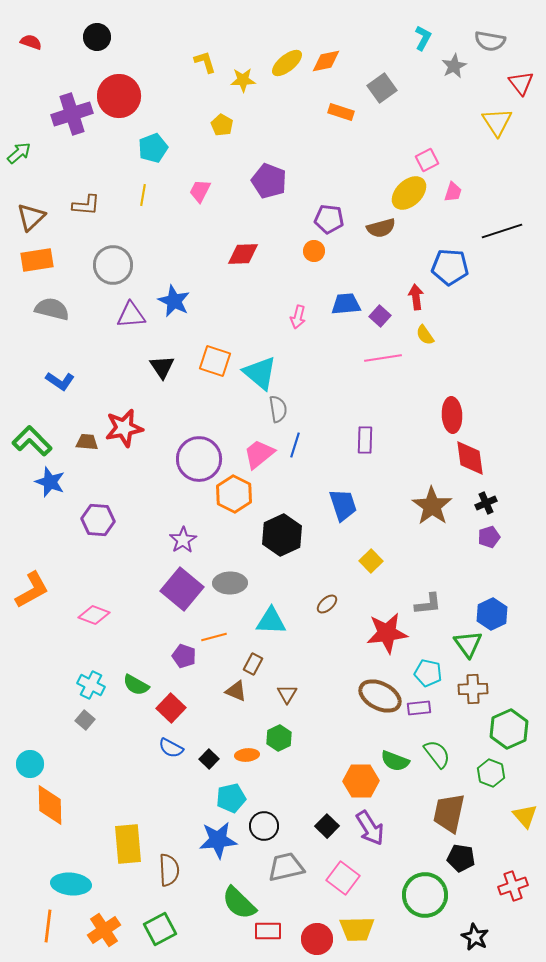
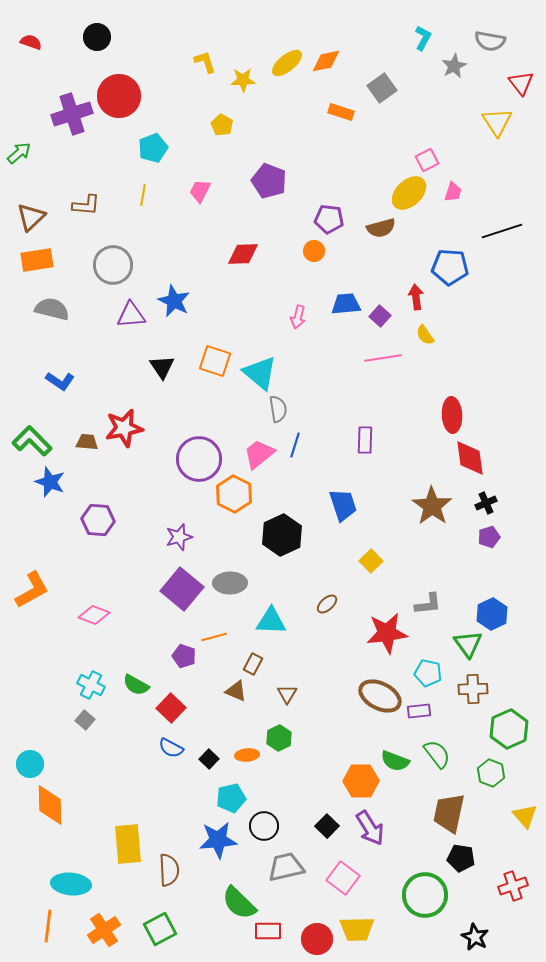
purple star at (183, 540): moved 4 px left, 3 px up; rotated 16 degrees clockwise
purple rectangle at (419, 708): moved 3 px down
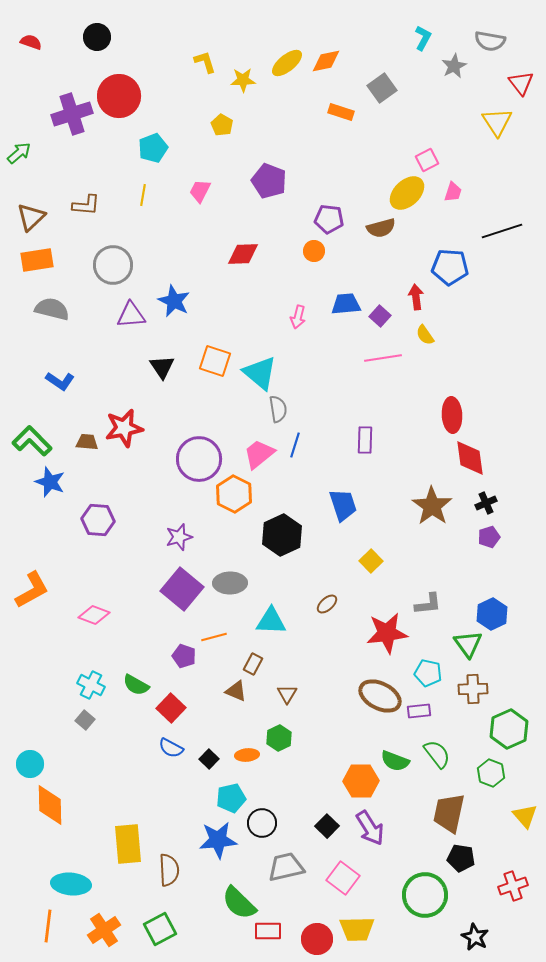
yellow ellipse at (409, 193): moved 2 px left
black circle at (264, 826): moved 2 px left, 3 px up
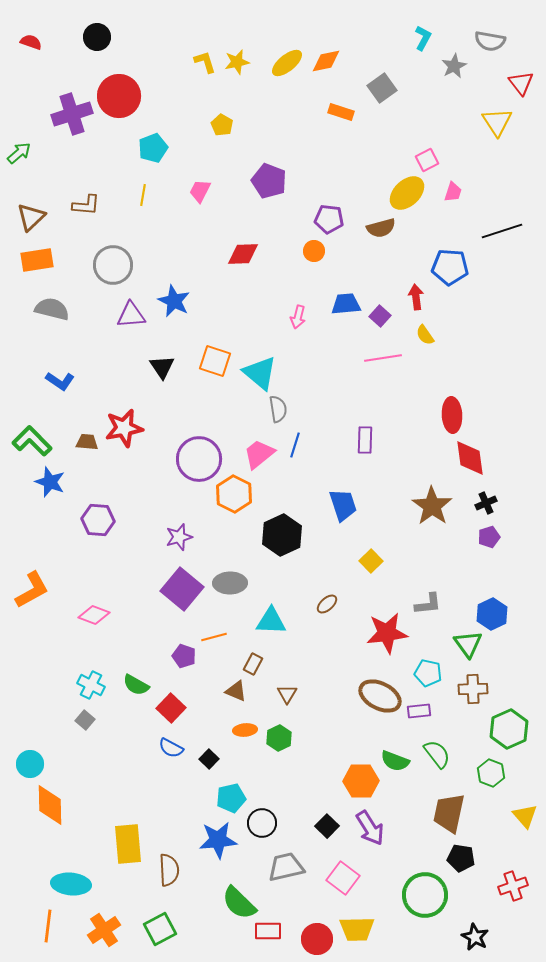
yellow star at (243, 80): moved 6 px left, 18 px up; rotated 10 degrees counterclockwise
orange ellipse at (247, 755): moved 2 px left, 25 px up
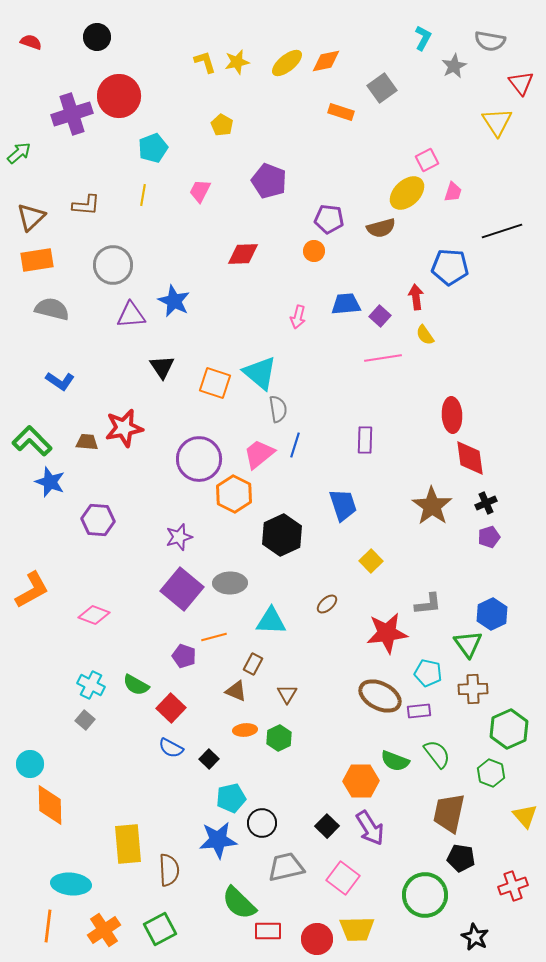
orange square at (215, 361): moved 22 px down
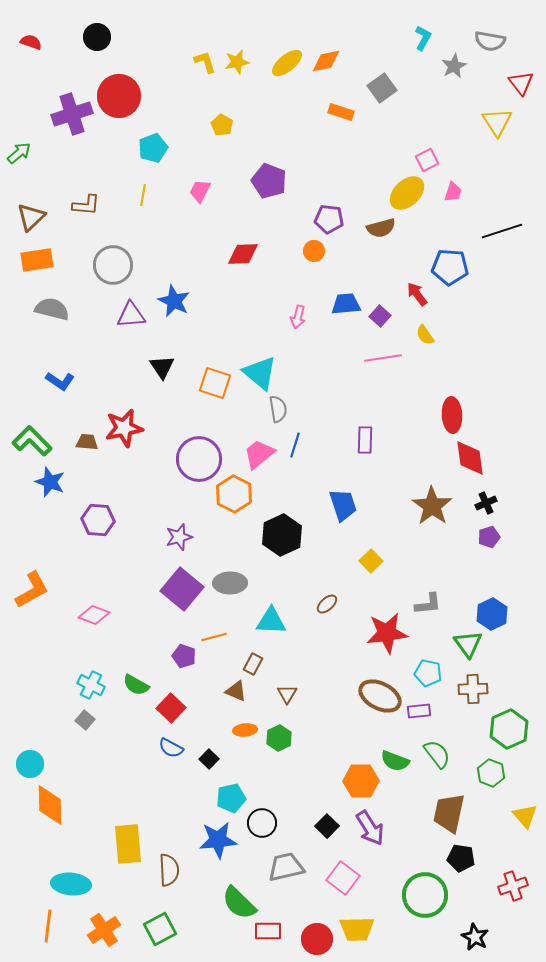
red arrow at (416, 297): moved 1 px right, 3 px up; rotated 30 degrees counterclockwise
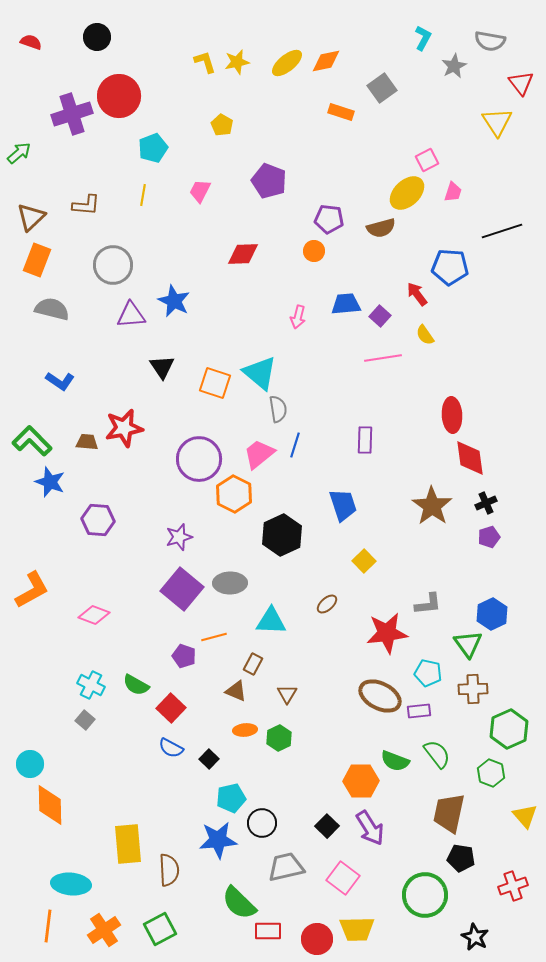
orange rectangle at (37, 260): rotated 60 degrees counterclockwise
yellow square at (371, 561): moved 7 px left
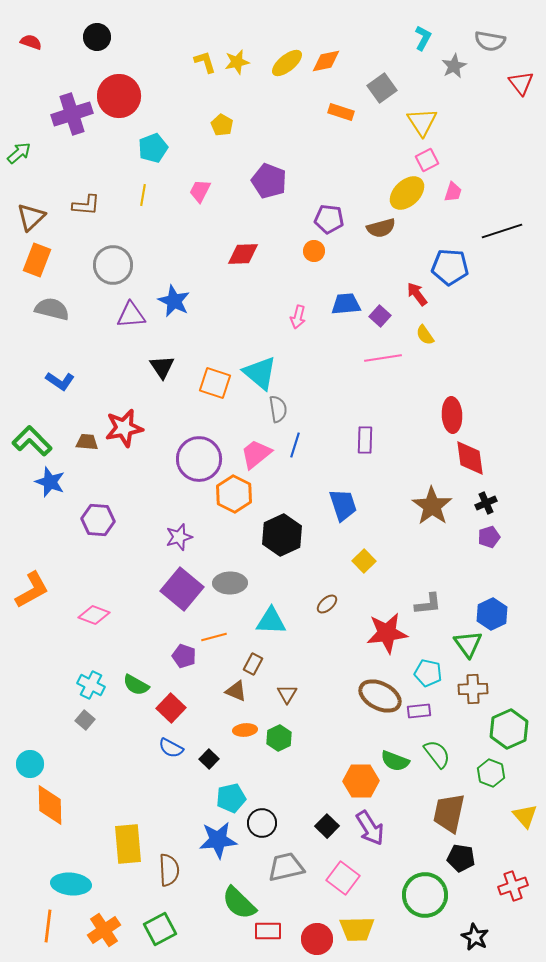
yellow triangle at (497, 122): moved 75 px left
pink trapezoid at (259, 454): moved 3 px left
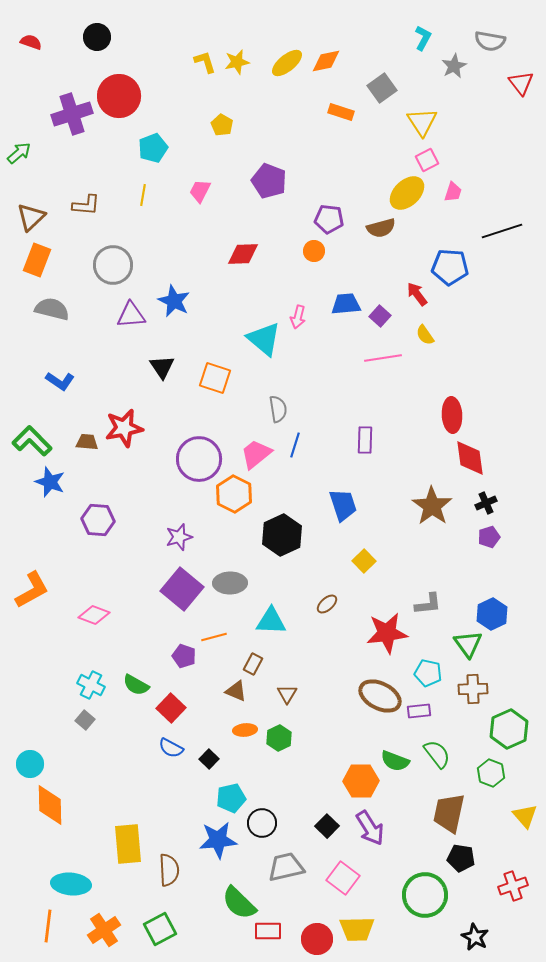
cyan triangle at (260, 373): moved 4 px right, 34 px up
orange square at (215, 383): moved 5 px up
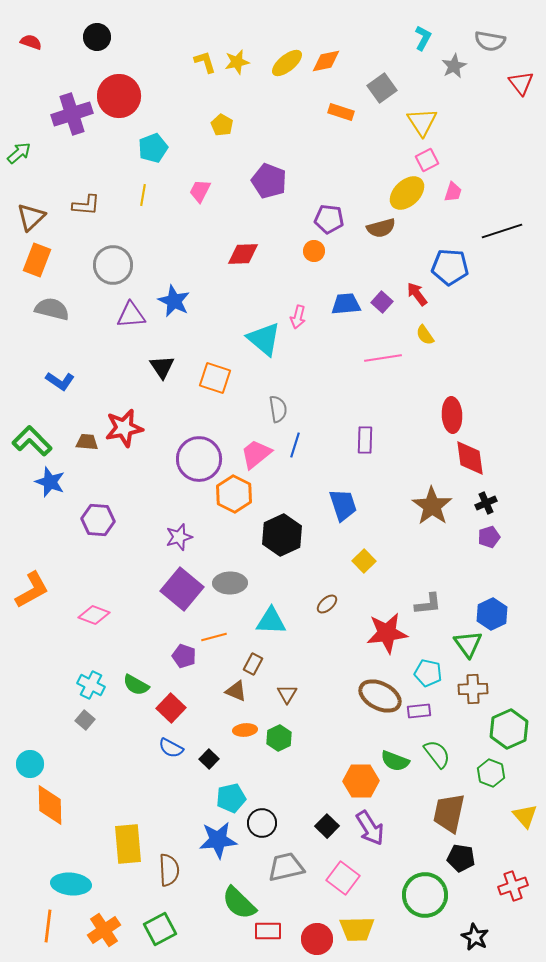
purple square at (380, 316): moved 2 px right, 14 px up
